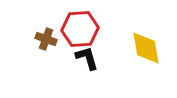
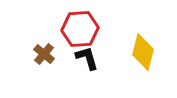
brown cross: moved 2 px left, 15 px down; rotated 20 degrees clockwise
yellow diamond: moved 3 px left, 4 px down; rotated 24 degrees clockwise
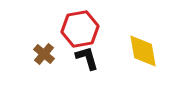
red hexagon: rotated 6 degrees counterclockwise
yellow diamond: moved 1 px up; rotated 24 degrees counterclockwise
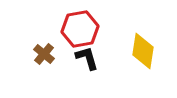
yellow diamond: rotated 18 degrees clockwise
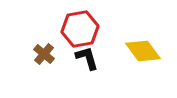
yellow diamond: rotated 45 degrees counterclockwise
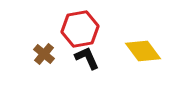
black L-shape: rotated 8 degrees counterclockwise
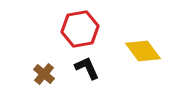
brown cross: moved 20 px down
black L-shape: moved 10 px down
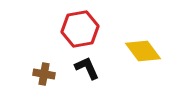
brown cross: rotated 30 degrees counterclockwise
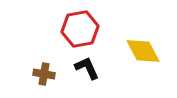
yellow diamond: rotated 9 degrees clockwise
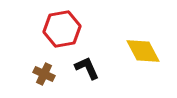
red hexagon: moved 18 px left
brown cross: rotated 15 degrees clockwise
